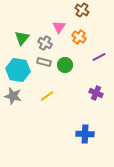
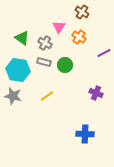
brown cross: moved 2 px down
green triangle: rotated 35 degrees counterclockwise
purple line: moved 5 px right, 4 px up
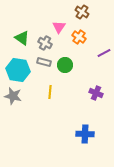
yellow line: moved 3 px right, 4 px up; rotated 48 degrees counterclockwise
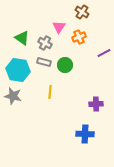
orange cross: rotated 32 degrees clockwise
purple cross: moved 11 px down; rotated 24 degrees counterclockwise
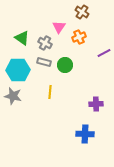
cyan hexagon: rotated 10 degrees counterclockwise
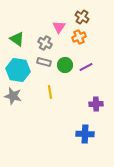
brown cross: moved 5 px down
green triangle: moved 5 px left, 1 px down
purple line: moved 18 px left, 14 px down
cyan hexagon: rotated 10 degrees clockwise
yellow line: rotated 16 degrees counterclockwise
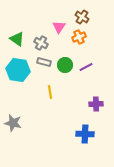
gray cross: moved 4 px left
gray star: moved 27 px down
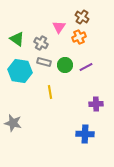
cyan hexagon: moved 2 px right, 1 px down
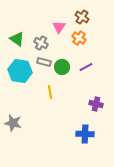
orange cross: moved 1 px down; rotated 32 degrees counterclockwise
green circle: moved 3 px left, 2 px down
purple cross: rotated 16 degrees clockwise
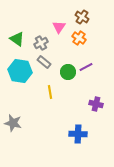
gray cross: rotated 32 degrees clockwise
gray rectangle: rotated 24 degrees clockwise
green circle: moved 6 px right, 5 px down
blue cross: moved 7 px left
